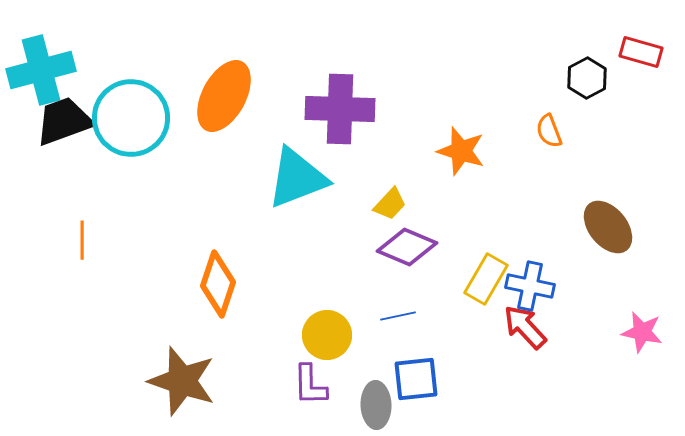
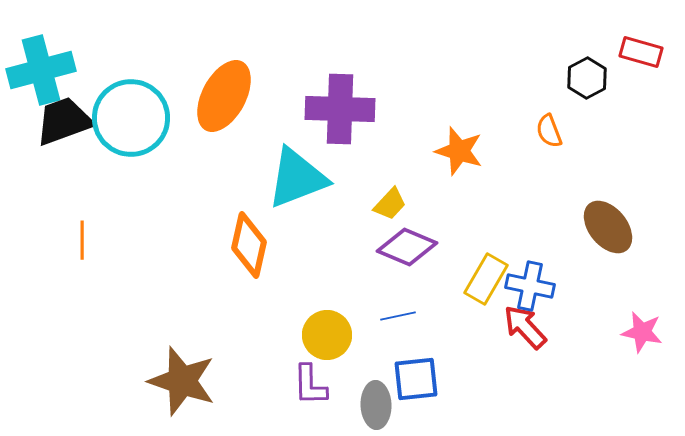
orange star: moved 2 px left
orange diamond: moved 31 px right, 39 px up; rotated 6 degrees counterclockwise
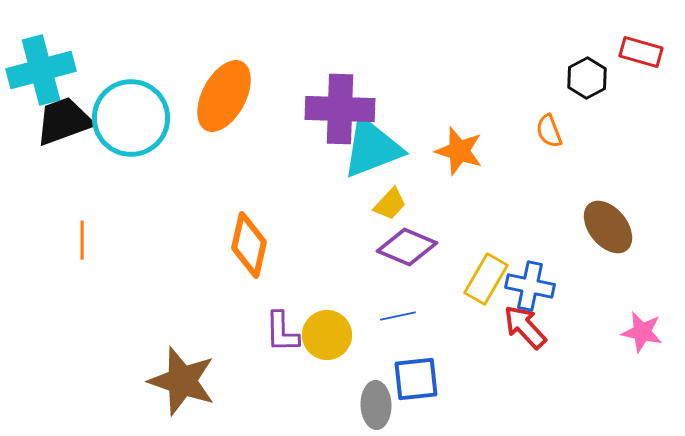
cyan triangle: moved 75 px right, 30 px up
purple L-shape: moved 28 px left, 53 px up
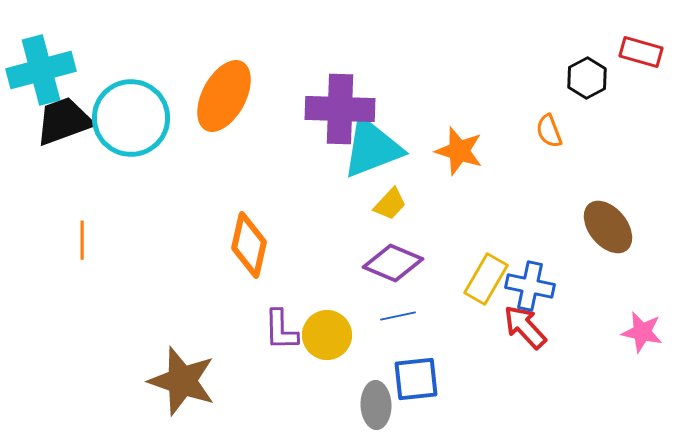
purple diamond: moved 14 px left, 16 px down
purple L-shape: moved 1 px left, 2 px up
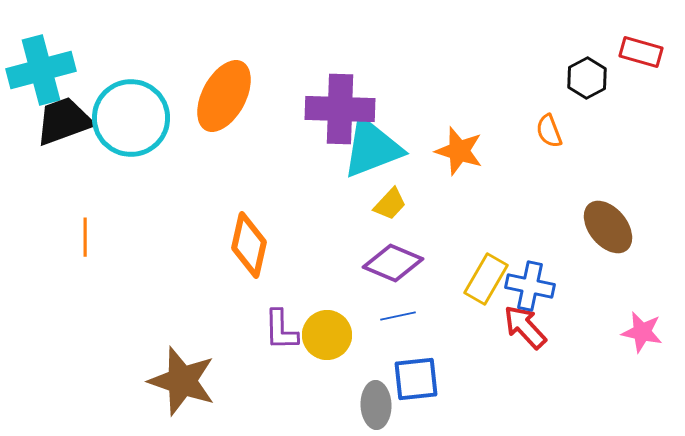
orange line: moved 3 px right, 3 px up
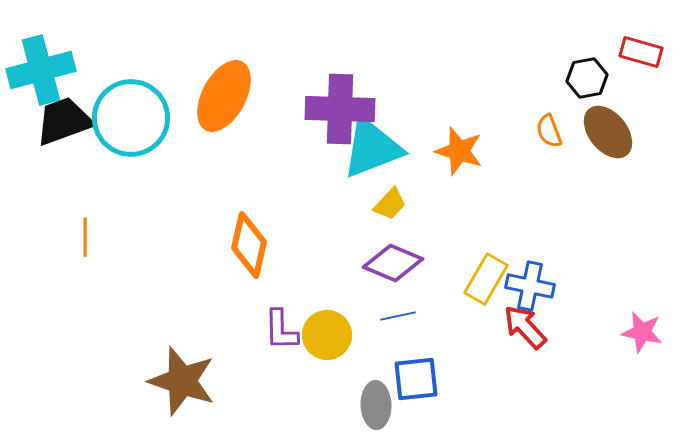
black hexagon: rotated 18 degrees clockwise
brown ellipse: moved 95 px up
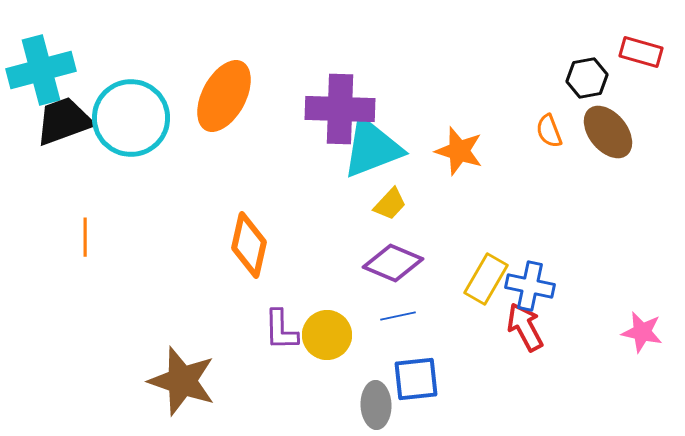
red arrow: rotated 15 degrees clockwise
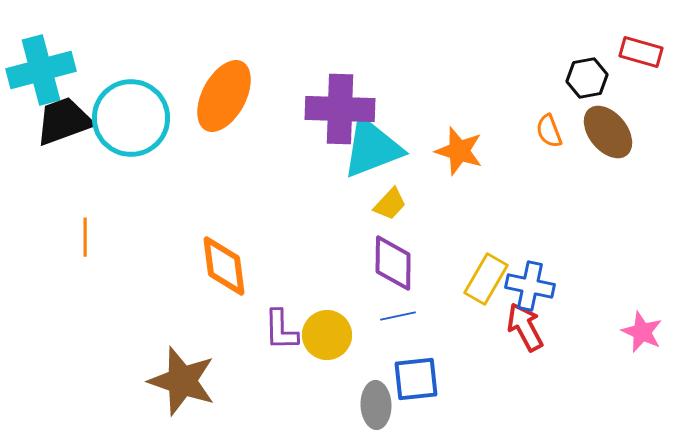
orange diamond: moved 25 px left, 21 px down; rotated 20 degrees counterclockwise
purple diamond: rotated 68 degrees clockwise
pink star: rotated 12 degrees clockwise
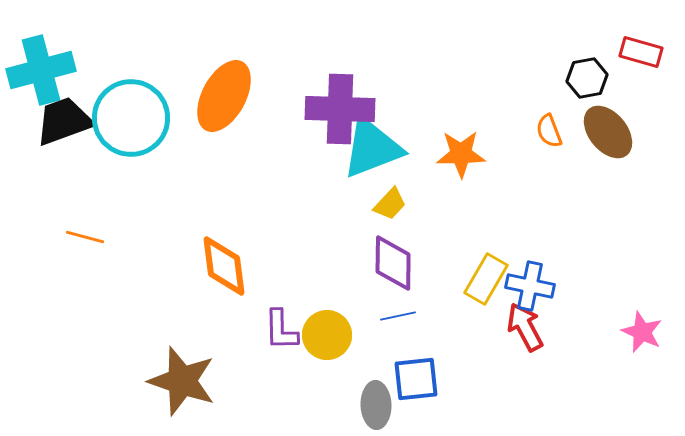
orange star: moved 2 px right, 3 px down; rotated 18 degrees counterclockwise
orange line: rotated 75 degrees counterclockwise
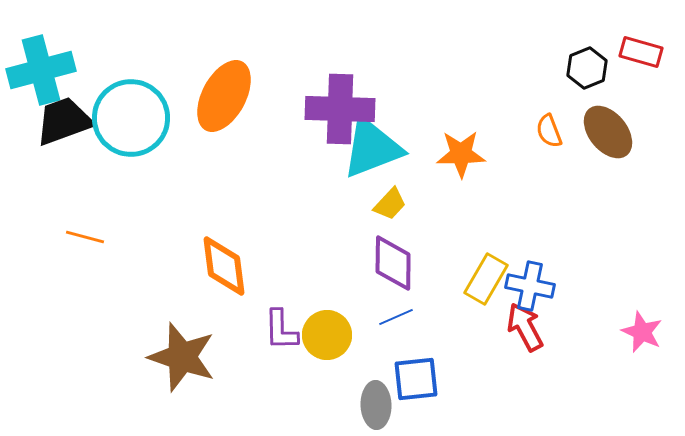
black hexagon: moved 10 px up; rotated 12 degrees counterclockwise
blue line: moved 2 px left, 1 px down; rotated 12 degrees counterclockwise
brown star: moved 24 px up
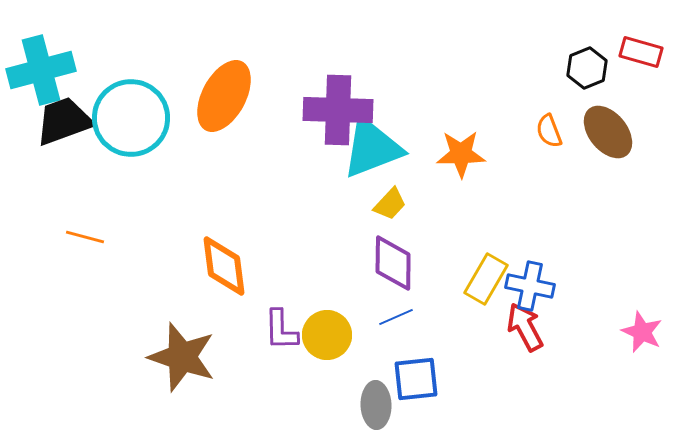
purple cross: moved 2 px left, 1 px down
